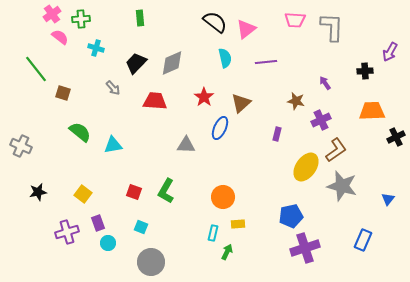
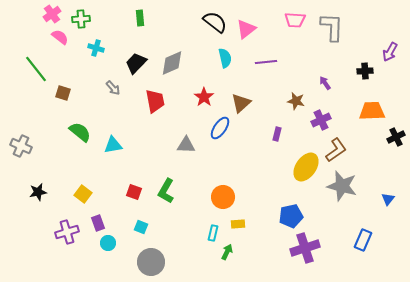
red trapezoid at (155, 101): rotated 75 degrees clockwise
blue ellipse at (220, 128): rotated 10 degrees clockwise
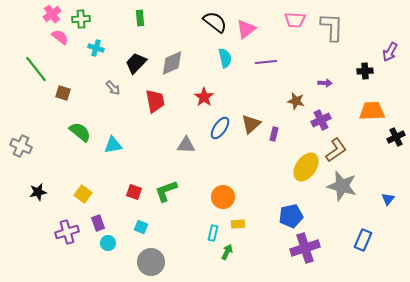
purple arrow at (325, 83): rotated 128 degrees clockwise
brown triangle at (241, 103): moved 10 px right, 21 px down
purple rectangle at (277, 134): moved 3 px left
green L-shape at (166, 191): rotated 40 degrees clockwise
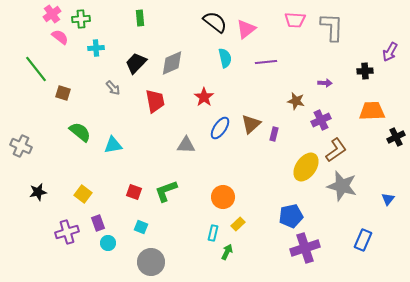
cyan cross at (96, 48): rotated 21 degrees counterclockwise
yellow rectangle at (238, 224): rotated 40 degrees counterclockwise
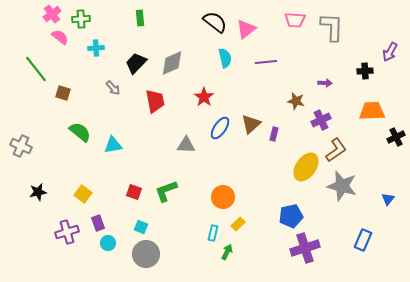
gray circle at (151, 262): moved 5 px left, 8 px up
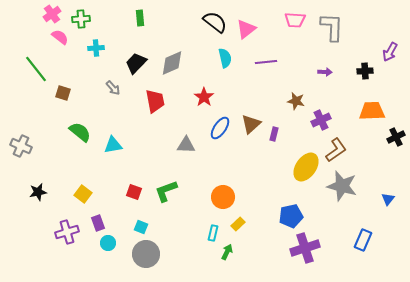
purple arrow at (325, 83): moved 11 px up
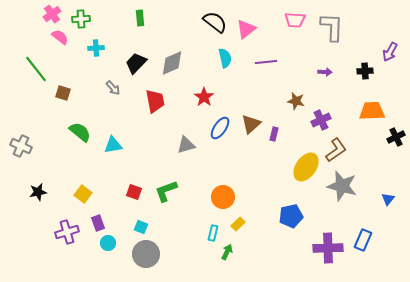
gray triangle at (186, 145): rotated 18 degrees counterclockwise
purple cross at (305, 248): moved 23 px right; rotated 16 degrees clockwise
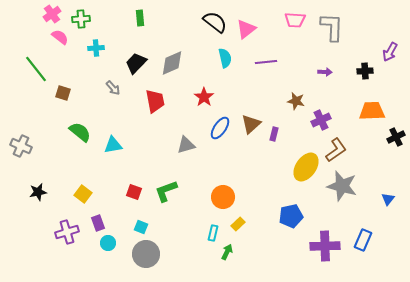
purple cross at (328, 248): moved 3 px left, 2 px up
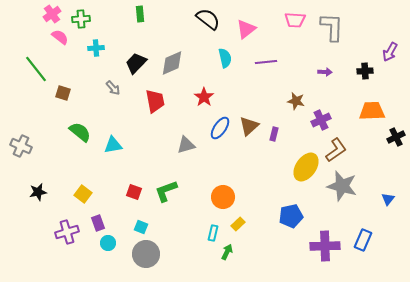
green rectangle at (140, 18): moved 4 px up
black semicircle at (215, 22): moved 7 px left, 3 px up
brown triangle at (251, 124): moved 2 px left, 2 px down
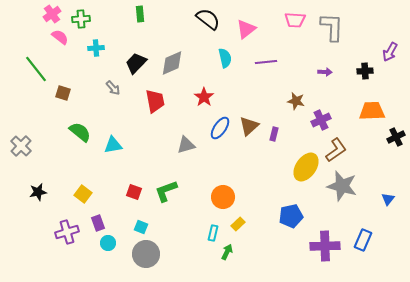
gray cross at (21, 146): rotated 20 degrees clockwise
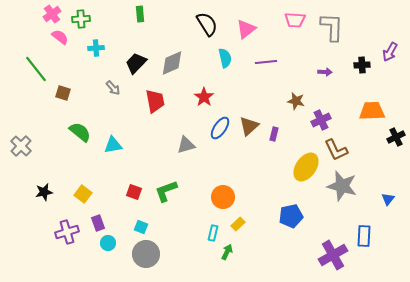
black semicircle at (208, 19): moved 1 px left, 5 px down; rotated 20 degrees clockwise
black cross at (365, 71): moved 3 px left, 6 px up
brown L-shape at (336, 150): rotated 100 degrees clockwise
black star at (38, 192): moved 6 px right
blue rectangle at (363, 240): moved 1 px right, 4 px up; rotated 20 degrees counterclockwise
purple cross at (325, 246): moved 8 px right, 9 px down; rotated 28 degrees counterclockwise
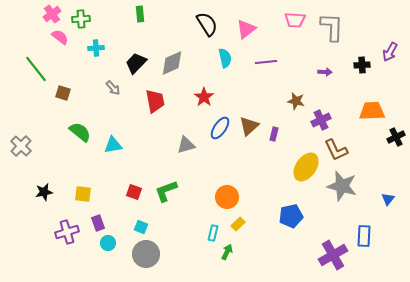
yellow square at (83, 194): rotated 30 degrees counterclockwise
orange circle at (223, 197): moved 4 px right
